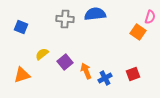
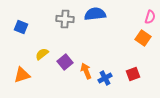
orange square: moved 5 px right, 6 px down
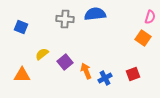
orange triangle: rotated 18 degrees clockwise
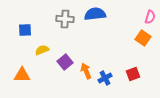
blue square: moved 4 px right, 3 px down; rotated 24 degrees counterclockwise
yellow semicircle: moved 4 px up; rotated 16 degrees clockwise
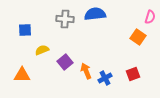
orange square: moved 5 px left, 1 px up
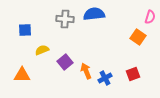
blue semicircle: moved 1 px left
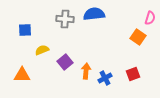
pink semicircle: moved 1 px down
orange arrow: rotated 28 degrees clockwise
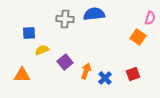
blue square: moved 4 px right, 3 px down
orange arrow: rotated 14 degrees clockwise
blue cross: rotated 16 degrees counterclockwise
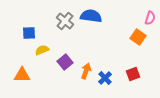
blue semicircle: moved 3 px left, 2 px down; rotated 15 degrees clockwise
gray cross: moved 2 px down; rotated 36 degrees clockwise
